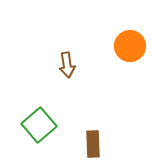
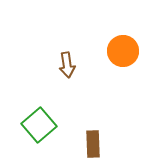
orange circle: moved 7 px left, 5 px down
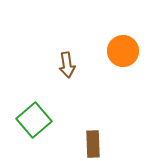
green square: moved 5 px left, 5 px up
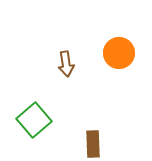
orange circle: moved 4 px left, 2 px down
brown arrow: moved 1 px left, 1 px up
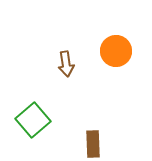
orange circle: moved 3 px left, 2 px up
green square: moved 1 px left
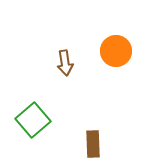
brown arrow: moved 1 px left, 1 px up
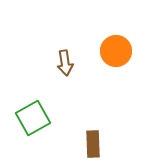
green square: moved 2 px up; rotated 12 degrees clockwise
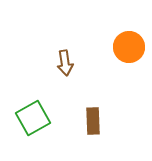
orange circle: moved 13 px right, 4 px up
brown rectangle: moved 23 px up
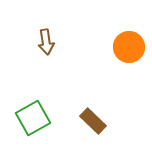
brown arrow: moved 19 px left, 21 px up
brown rectangle: rotated 44 degrees counterclockwise
